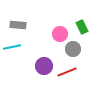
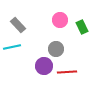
gray rectangle: rotated 42 degrees clockwise
pink circle: moved 14 px up
gray circle: moved 17 px left
red line: rotated 18 degrees clockwise
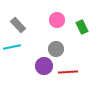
pink circle: moved 3 px left
red line: moved 1 px right
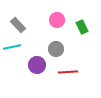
purple circle: moved 7 px left, 1 px up
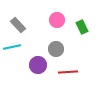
purple circle: moved 1 px right
